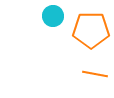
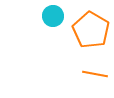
orange pentagon: rotated 30 degrees clockwise
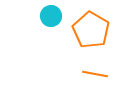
cyan circle: moved 2 px left
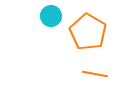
orange pentagon: moved 3 px left, 2 px down
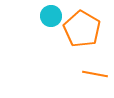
orange pentagon: moved 6 px left, 3 px up
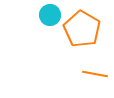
cyan circle: moved 1 px left, 1 px up
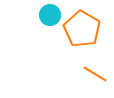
orange line: rotated 20 degrees clockwise
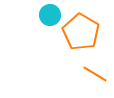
orange pentagon: moved 1 px left, 3 px down
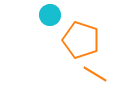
orange pentagon: moved 8 px down; rotated 12 degrees counterclockwise
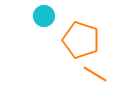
cyan circle: moved 6 px left, 1 px down
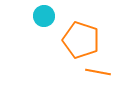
orange line: moved 3 px right, 2 px up; rotated 20 degrees counterclockwise
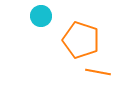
cyan circle: moved 3 px left
